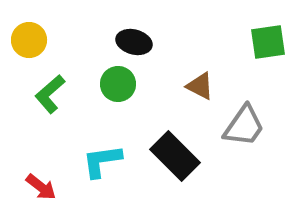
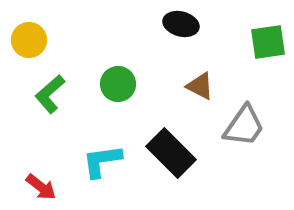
black ellipse: moved 47 px right, 18 px up
black rectangle: moved 4 px left, 3 px up
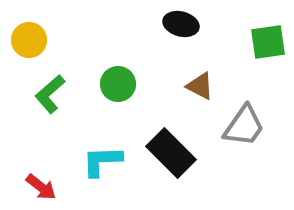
cyan L-shape: rotated 6 degrees clockwise
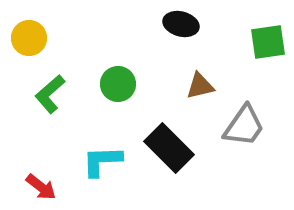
yellow circle: moved 2 px up
brown triangle: rotated 40 degrees counterclockwise
black rectangle: moved 2 px left, 5 px up
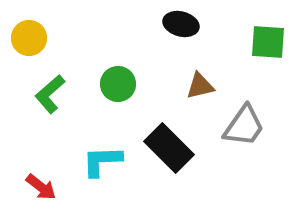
green square: rotated 12 degrees clockwise
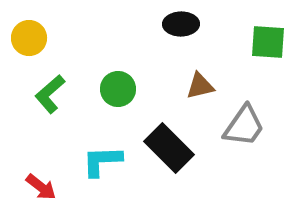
black ellipse: rotated 16 degrees counterclockwise
green circle: moved 5 px down
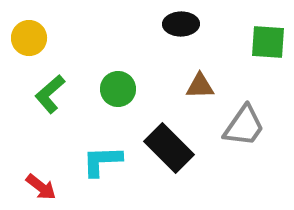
brown triangle: rotated 12 degrees clockwise
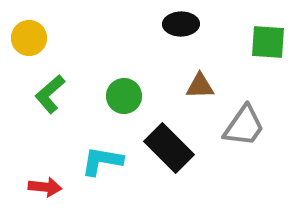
green circle: moved 6 px right, 7 px down
cyan L-shape: rotated 12 degrees clockwise
red arrow: moved 4 px right; rotated 32 degrees counterclockwise
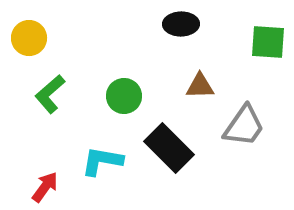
red arrow: rotated 60 degrees counterclockwise
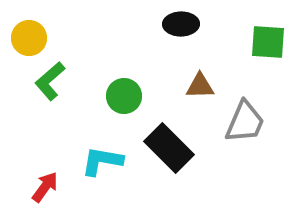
green L-shape: moved 13 px up
gray trapezoid: moved 1 px right, 4 px up; rotated 12 degrees counterclockwise
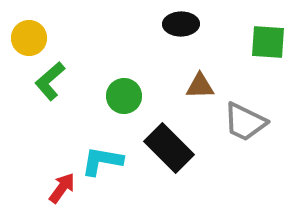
gray trapezoid: rotated 93 degrees clockwise
red arrow: moved 17 px right, 1 px down
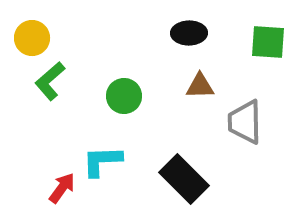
black ellipse: moved 8 px right, 9 px down
yellow circle: moved 3 px right
gray trapezoid: rotated 63 degrees clockwise
black rectangle: moved 15 px right, 31 px down
cyan L-shape: rotated 12 degrees counterclockwise
